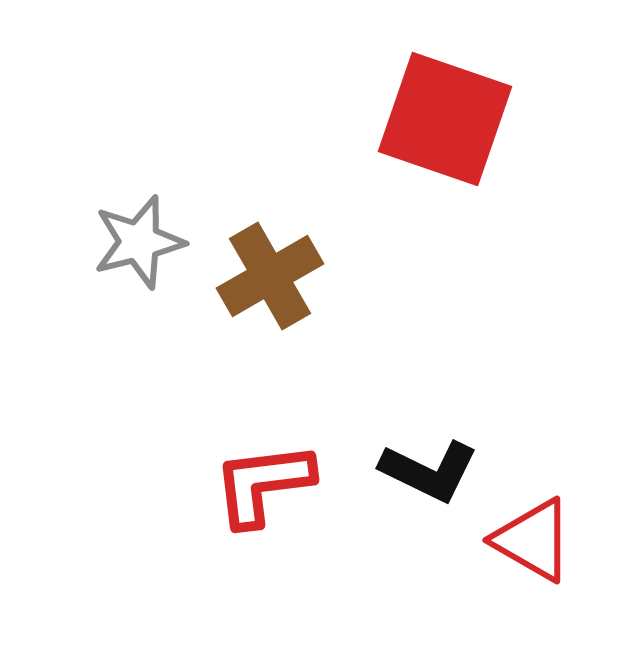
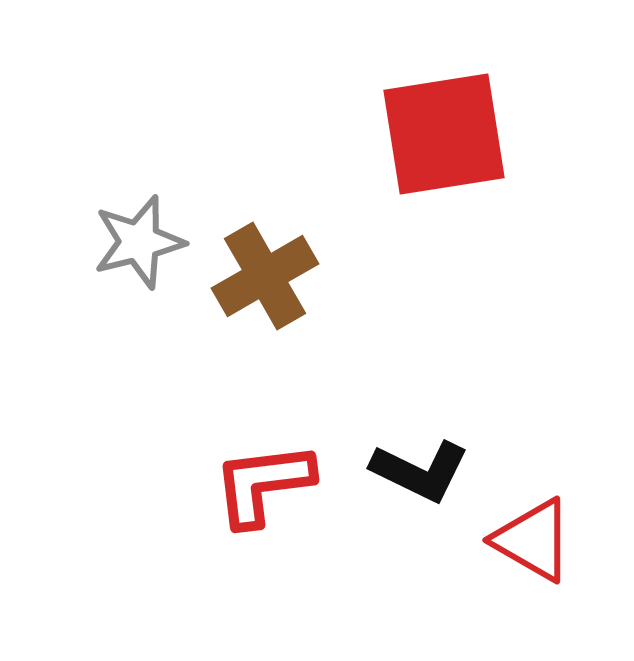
red square: moved 1 px left, 15 px down; rotated 28 degrees counterclockwise
brown cross: moved 5 px left
black L-shape: moved 9 px left
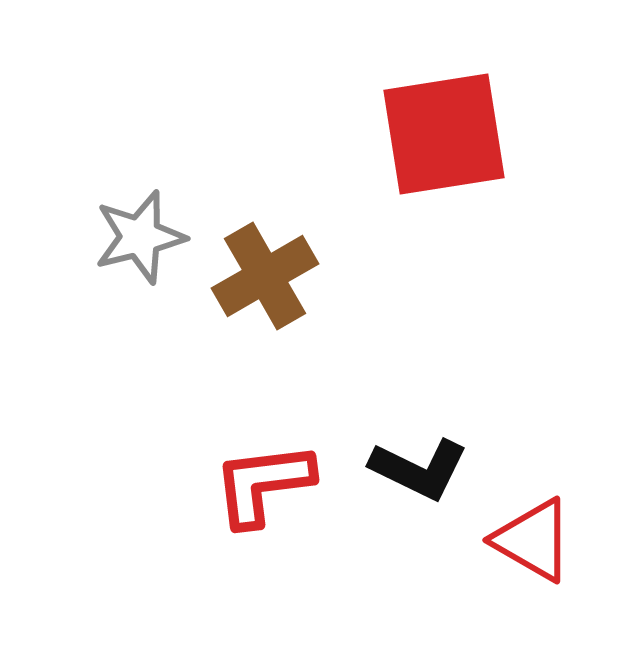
gray star: moved 1 px right, 5 px up
black L-shape: moved 1 px left, 2 px up
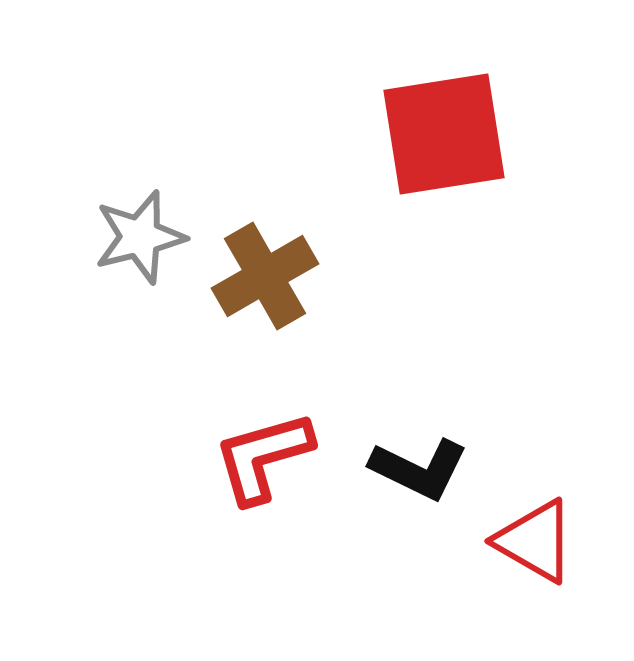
red L-shape: moved 27 px up; rotated 9 degrees counterclockwise
red triangle: moved 2 px right, 1 px down
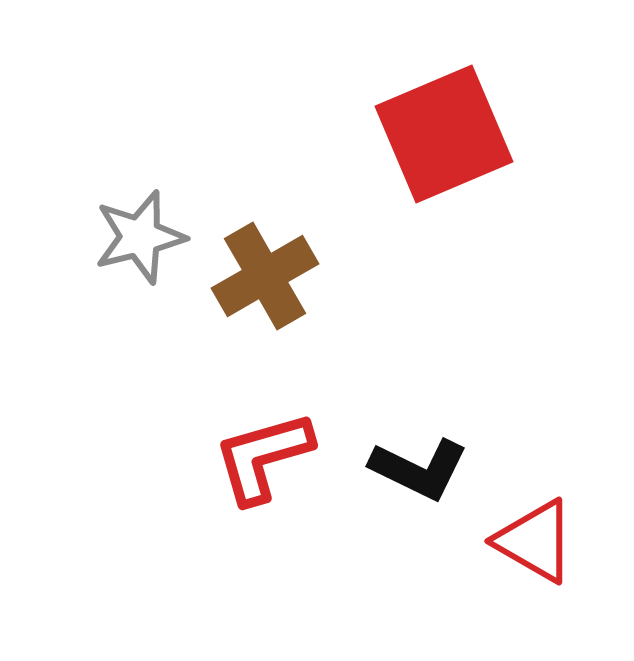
red square: rotated 14 degrees counterclockwise
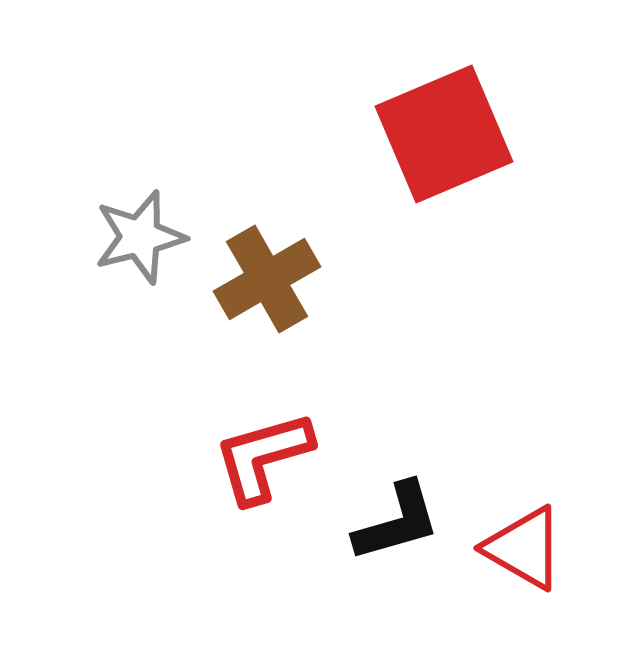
brown cross: moved 2 px right, 3 px down
black L-shape: moved 22 px left, 53 px down; rotated 42 degrees counterclockwise
red triangle: moved 11 px left, 7 px down
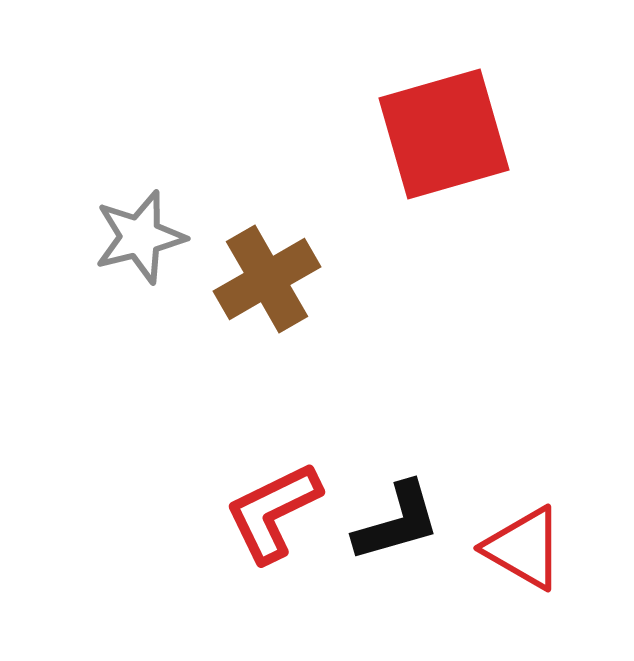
red square: rotated 7 degrees clockwise
red L-shape: moved 10 px right, 55 px down; rotated 10 degrees counterclockwise
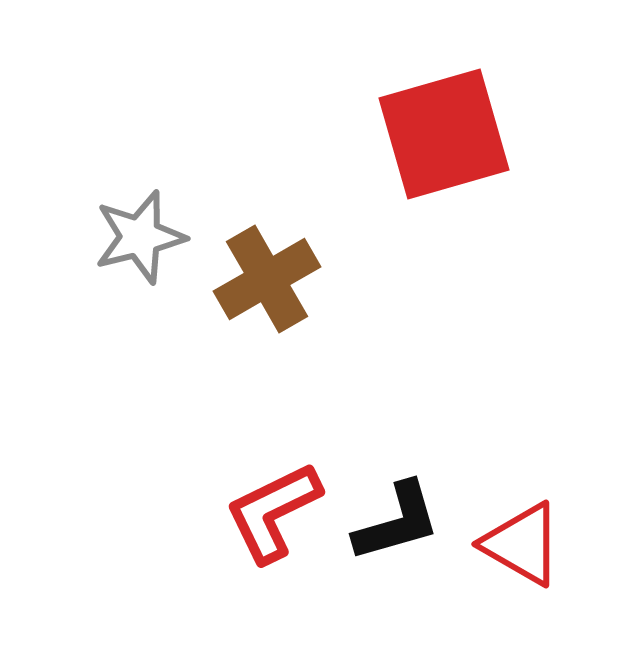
red triangle: moved 2 px left, 4 px up
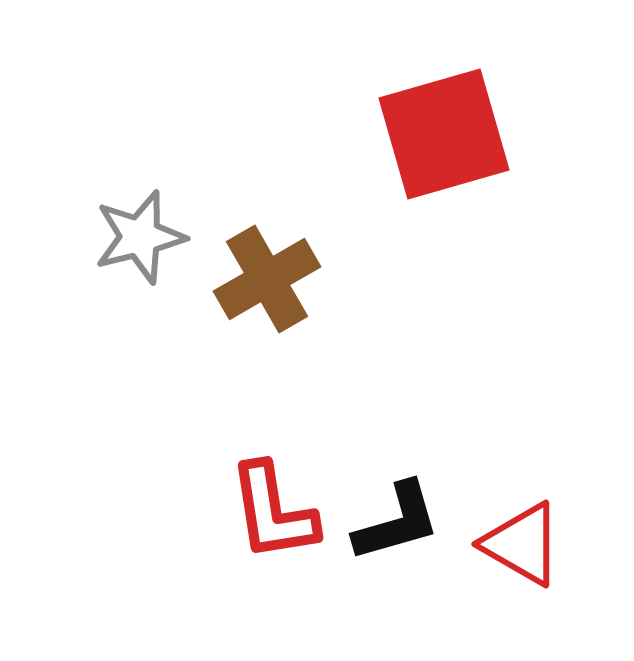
red L-shape: rotated 73 degrees counterclockwise
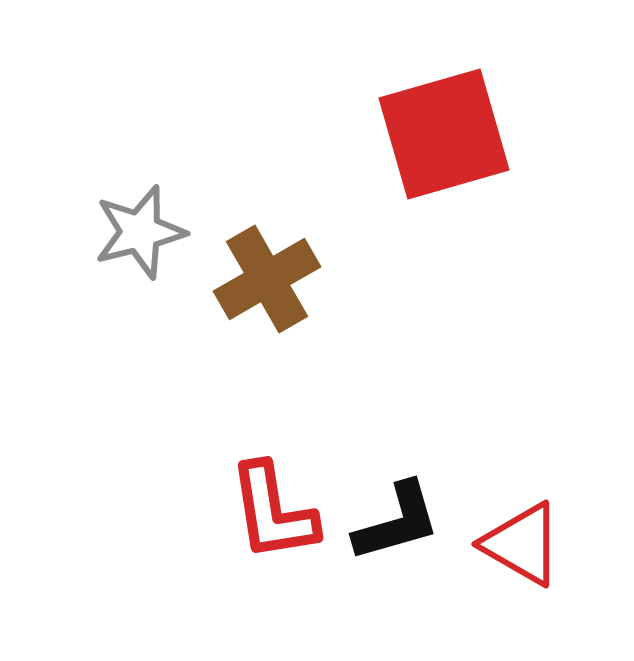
gray star: moved 5 px up
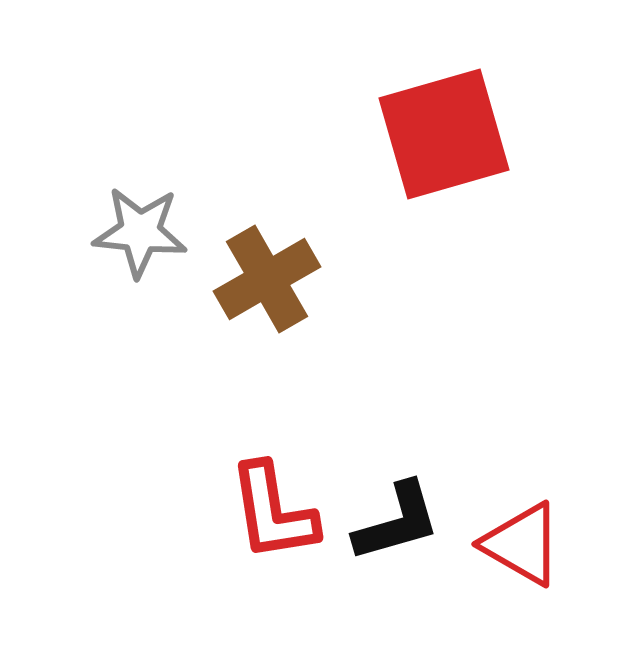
gray star: rotated 20 degrees clockwise
